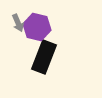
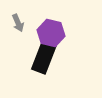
purple hexagon: moved 14 px right, 6 px down
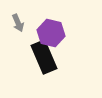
black rectangle: rotated 44 degrees counterclockwise
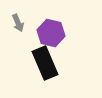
black rectangle: moved 1 px right, 6 px down
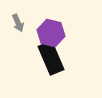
black rectangle: moved 6 px right, 5 px up
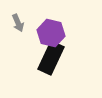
black rectangle: rotated 48 degrees clockwise
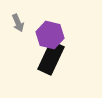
purple hexagon: moved 1 px left, 2 px down
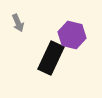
purple hexagon: moved 22 px right
